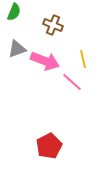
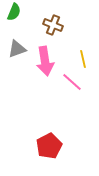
pink arrow: rotated 60 degrees clockwise
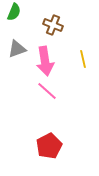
pink line: moved 25 px left, 9 px down
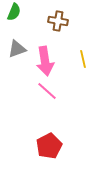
brown cross: moved 5 px right, 4 px up; rotated 12 degrees counterclockwise
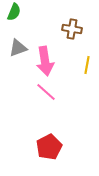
brown cross: moved 14 px right, 8 px down
gray triangle: moved 1 px right, 1 px up
yellow line: moved 4 px right, 6 px down; rotated 24 degrees clockwise
pink line: moved 1 px left, 1 px down
red pentagon: moved 1 px down
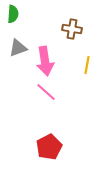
green semicircle: moved 1 px left, 2 px down; rotated 18 degrees counterclockwise
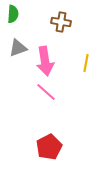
brown cross: moved 11 px left, 7 px up
yellow line: moved 1 px left, 2 px up
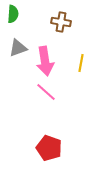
yellow line: moved 5 px left
red pentagon: moved 1 px down; rotated 25 degrees counterclockwise
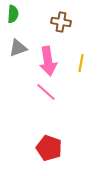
pink arrow: moved 3 px right
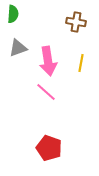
brown cross: moved 15 px right
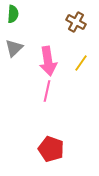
brown cross: rotated 18 degrees clockwise
gray triangle: moved 4 px left; rotated 24 degrees counterclockwise
yellow line: rotated 24 degrees clockwise
pink line: moved 1 px right, 1 px up; rotated 60 degrees clockwise
red pentagon: moved 2 px right, 1 px down
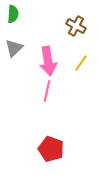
brown cross: moved 4 px down
